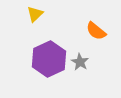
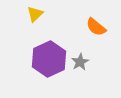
orange semicircle: moved 4 px up
gray star: rotated 12 degrees clockwise
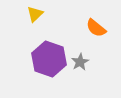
orange semicircle: moved 1 px down
purple hexagon: rotated 16 degrees counterclockwise
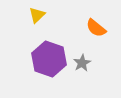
yellow triangle: moved 2 px right, 1 px down
gray star: moved 2 px right, 1 px down
